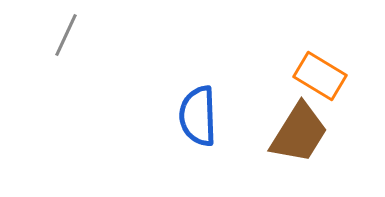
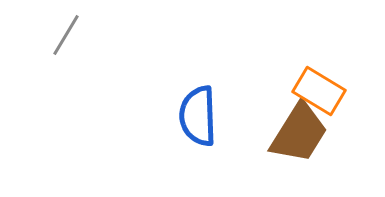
gray line: rotated 6 degrees clockwise
orange rectangle: moved 1 px left, 15 px down
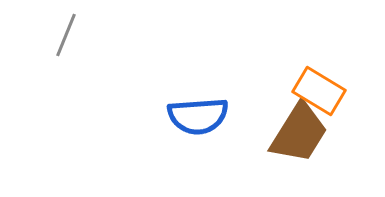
gray line: rotated 9 degrees counterclockwise
blue semicircle: rotated 92 degrees counterclockwise
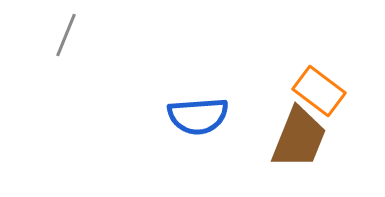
orange rectangle: rotated 6 degrees clockwise
brown trapezoid: moved 5 px down; rotated 10 degrees counterclockwise
